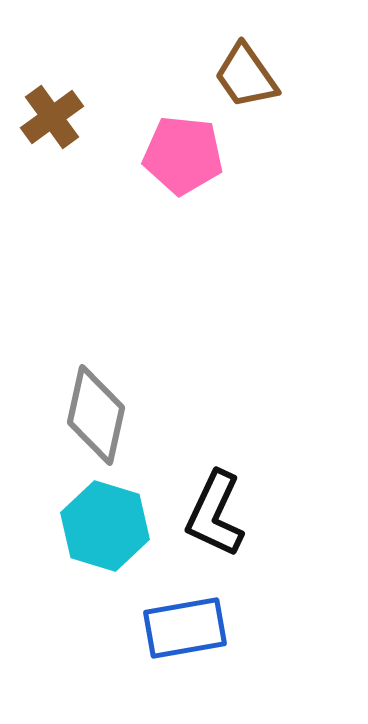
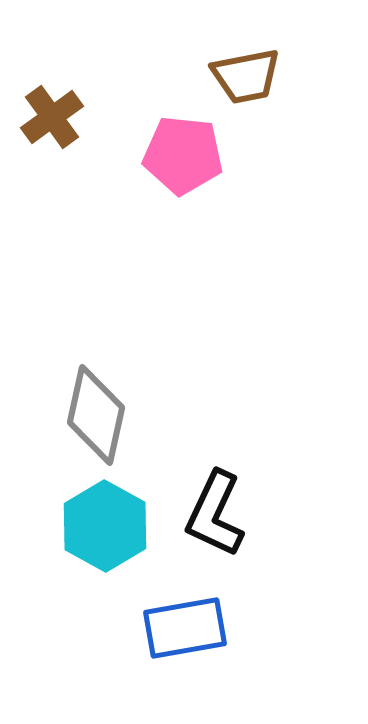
brown trapezoid: rotated 66 degrees counterclockwise
cyan hexagon: rotated 12 degrees clockwise
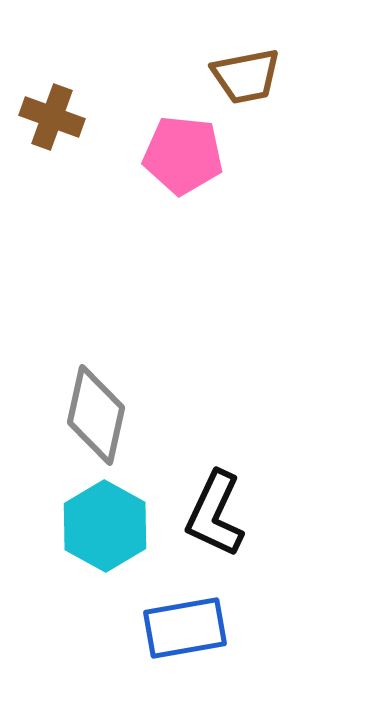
brown cross: rotated 34 degrees counterclockwise
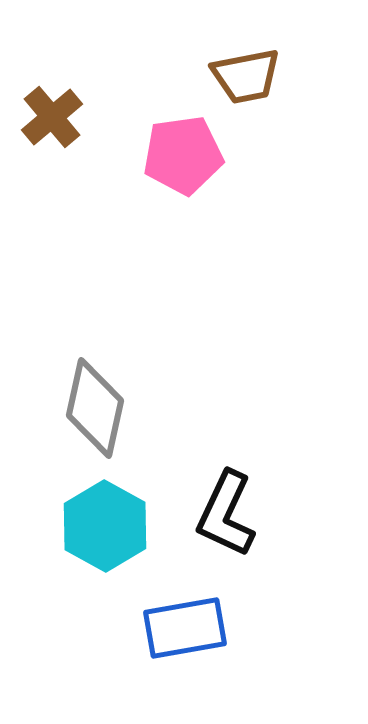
brown cross: rotated 30 degrees clockwise
pink pentagon: rotated 14 degrees counterclockwise
gray diamond: moved 1 px left, 7 px up
black L-shape: moved 11 px right
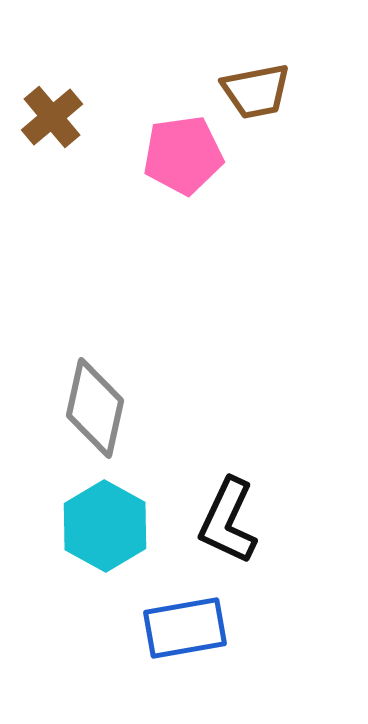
brown trapezoid: moved 10 px right, 15 px down
black L-shape: moved 2 px right, 7 px down
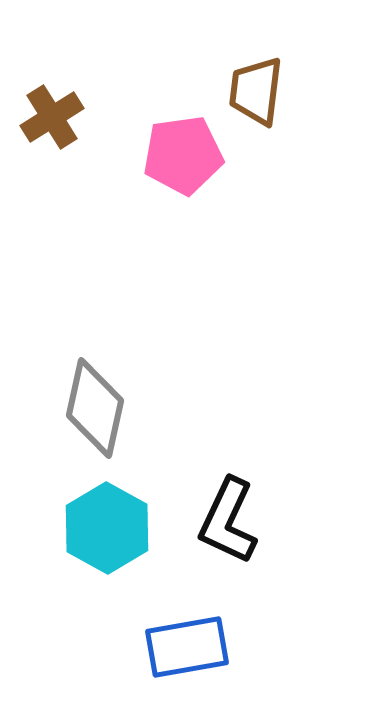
brown trapezoid: rotated 108 degrees clockwise
brown cross: rotated 8 degrees clockwise
cyan hexagon: moved 2 px right, 2 px down
blue rectangle: moved 2 px right, 19 px down
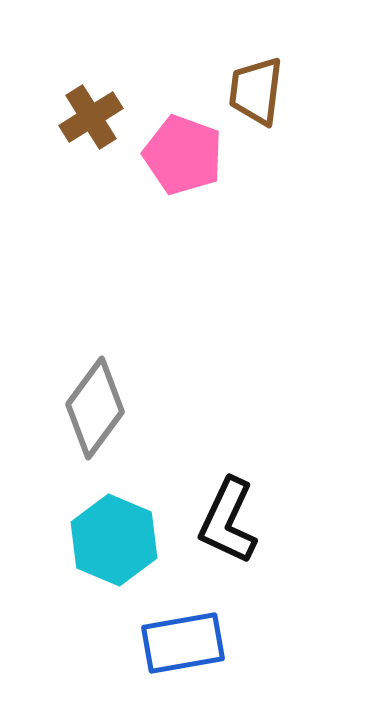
brown cross: moved 39 px right
pink pentagon: rotated 28 degrees clockwise
gray diamond: rotated 24 degrees clockwise
cyan hexagon: moved 7 px right, 12 px down; rotated 6 degrees counterclockwise
blue rectangle: moved 4 px left, 4 px up
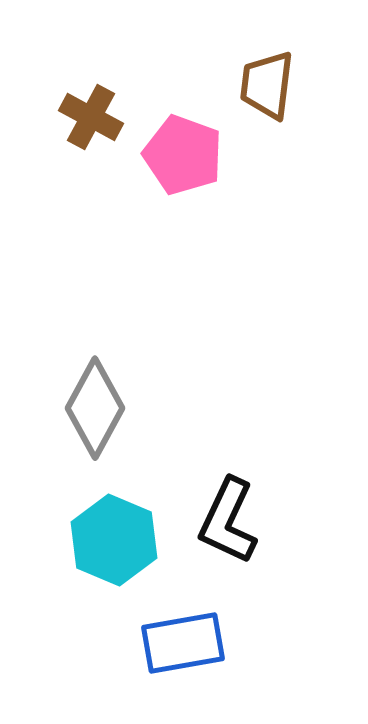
brown trapezoid: moved 11 px right, 6 px up
brown cross: rotated 30 degrees counterclockwise
gray diamond: rotated 8 degrees counterclockwise
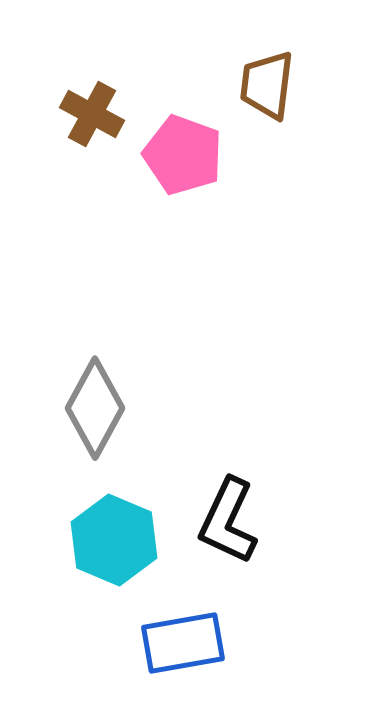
brown cross: moved 1 px right, 3 px up
